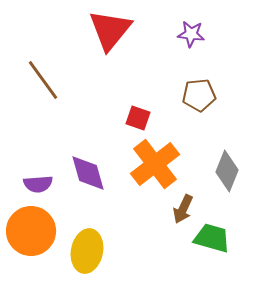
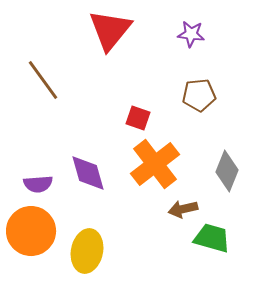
brown arrow: rotated 52 degrees clockwise
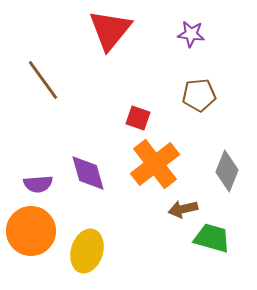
yellow ellipse: rotated 6 degrees clockwise
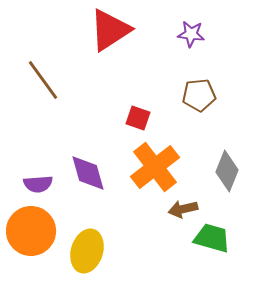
red triangle: rotated 18 degrees clockwise
orange cross: moved 3 px down
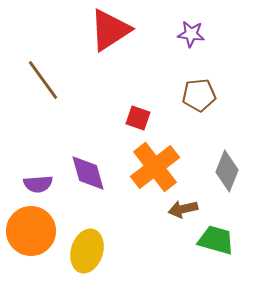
green trapezoid: moved 4 px right, 2 px down
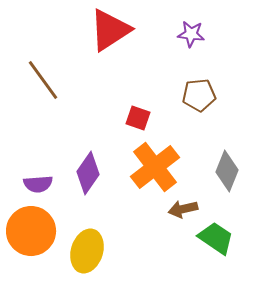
purple diamond: rotated 51 degrees clockwise
green trapezoid: moved 2 px up; rotated 18 degrees clockwise
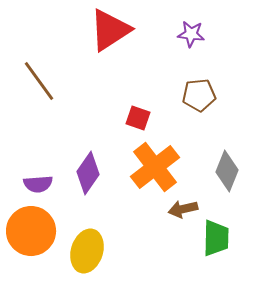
brown line: moved 4 px left, 1 px down
green trapezoid: rotated 57 degrees clockwise
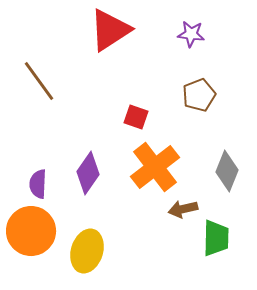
brown pentagon: rotated 16 degrees counterclockwise
red square: moved 2 px left, 1 px up
purple semicircle: rotated 96 degrees clockwise
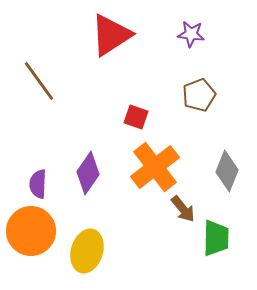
red triangle: moved 1 px right, 5 px down
brown arrow: rotated 116 degrees counterclockwise
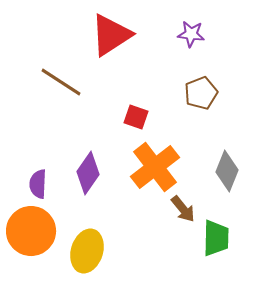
brown line: moved 22 px right, 1 px down; rotated 21 degrees counterclockwise
brown pentagon: moved 2 px right, 2 px up
